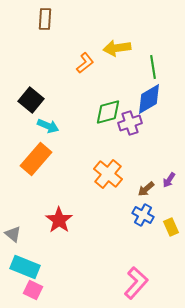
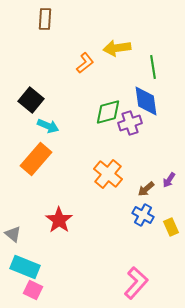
blue diamond: moved 3 px left, 2 px down; rotated 68 degrees counterclockwise
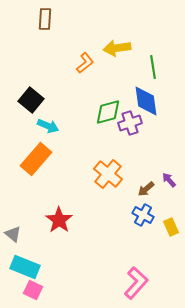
purple arrow: rotated 105 degrees clockwise
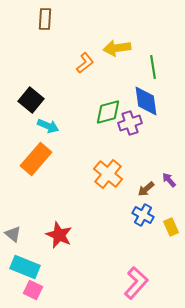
red star: moved 15 px down; rotated 12 degrees counterclockwise
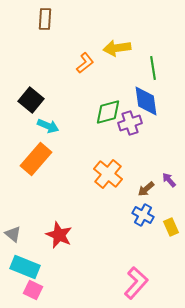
green line: moved 1 px down
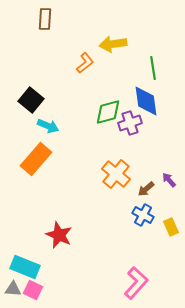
yellow arrow: moved 4 px left, 4 px up
orange cross: moved 8 px right
gray triangle: moved 55 px down; rotated 36 degrees counterclockwise
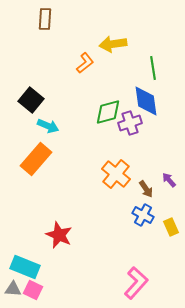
brown arrow: rotated 84 degrees counterclockwise
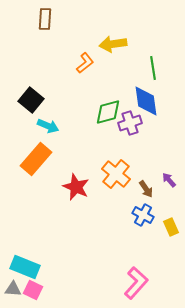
red star: moved 17 px right, 48 px up
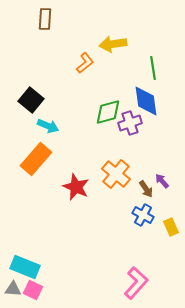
purple arrow: moved 7 px left, 1 px down
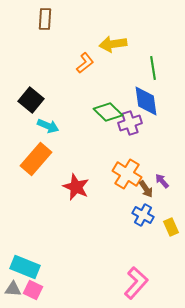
green diamond: rotated 60 degrees clockwise
orange cross: moved 11 px right; rotated 8 degrees counterclockwise
